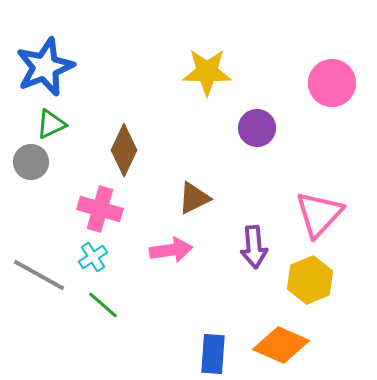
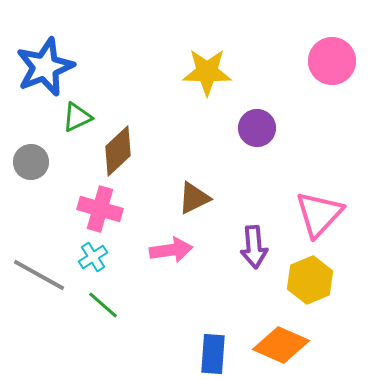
pink circle: moved 22 px up
green triangle: moved 26 px right, 7 px up
brown diamond: moved 6 px left, 1 px down; rotated 21 degrees clockwise
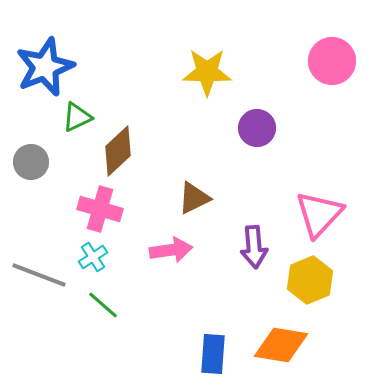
gray line: rotated 8 degrees counterclockwise
orange diamond: rotated 14 degrees counterclockwise
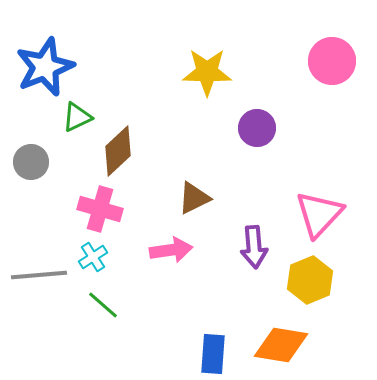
gray line: rotated 26 degrees counterclockwise
